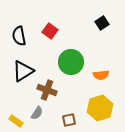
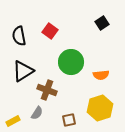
yellow rectangle: moved 3 px left; rotated 64 degrees counterclockwise
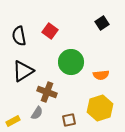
brown cross: moved 2 px down
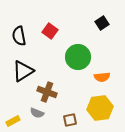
green circle: moved 7 px right, 5 px up
orange semicircle: moved 1 px right, 2 px down
yellow hexagon: rotated 10 degrees clockwise
gray semicircle: rotated 80 degrees clockwise
brown square: moved 1 px right
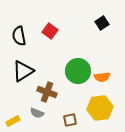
green circle: moved 14 px down
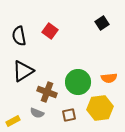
green circle: moved 11 px down
orange semicircle: moved 7 px right, 1 px down
brown square: moved 1 px left, 5 px up
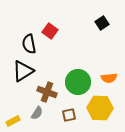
black semicircle: moved 10 px right, 8 px down
yellow hexagon: rotated 10 degrees clockwise
gray semicircle: rotated 80 degrees counterclockwise
